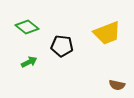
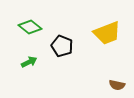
green diamond: moved 3 px right
black pentagon: rotated 15 degrees clockwise
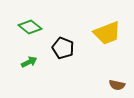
black pentagon: moved 1 px right, 2 px down
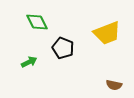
green diamond: moved 7 px right, 5 px up; rotated 25 degrees clockwise
brown semicircle: moved 3 px left
